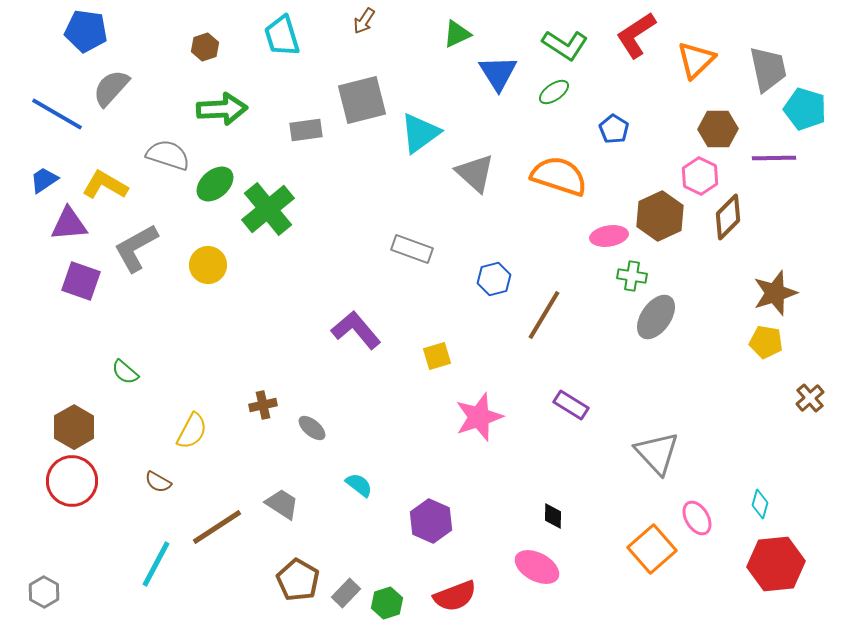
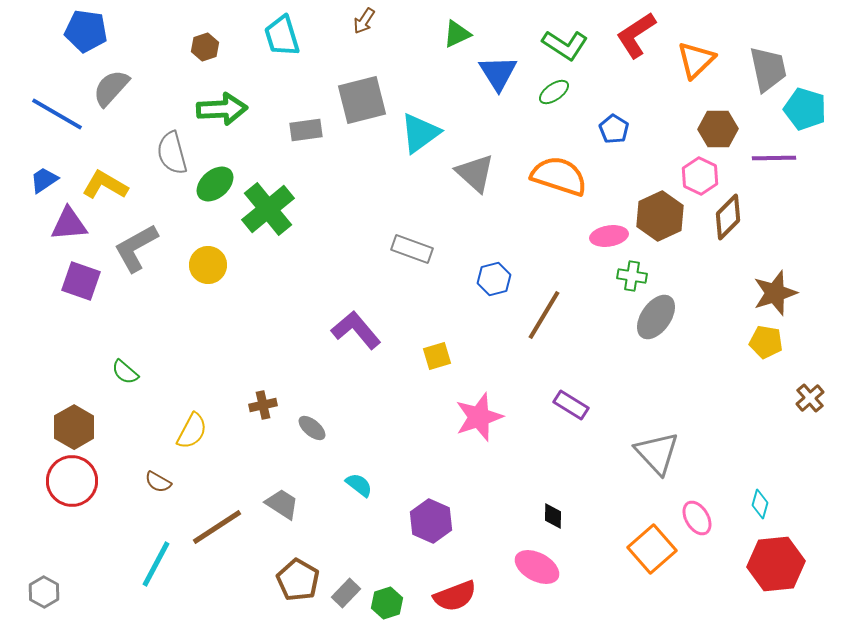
gray semicircle at (168, 155): moved 4 px right, 2 px up; rotated 123 degrees counterclockwise
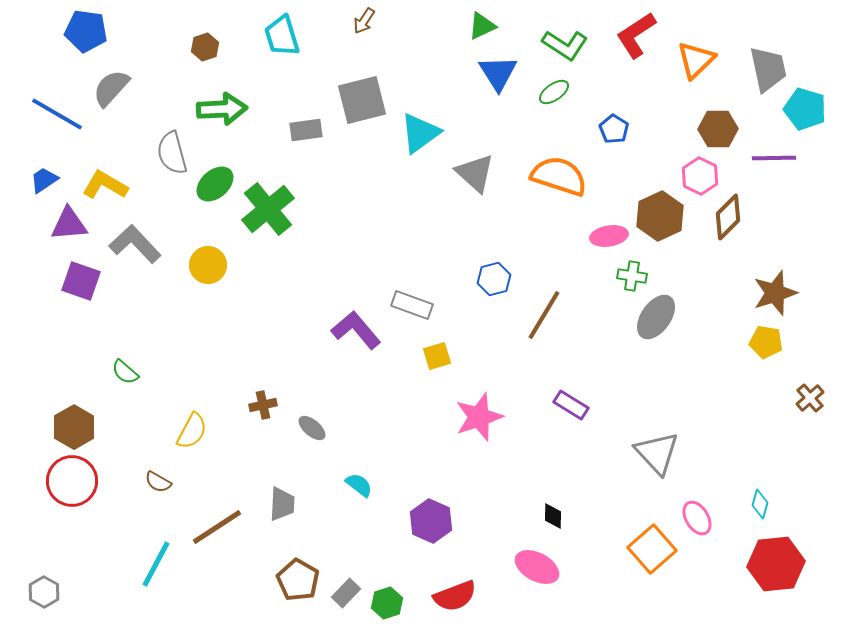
green triangle at (457, 34): moved 25 px right, 8 px up
gray L-shape at (136, 248): moved 1 px left, 4 px up; rotated 76 degrees clockwise
gray rectangle at (412, 249): moved 56 px down
gray trapezoid at (282, 504): rotated 60 degrees clockwise
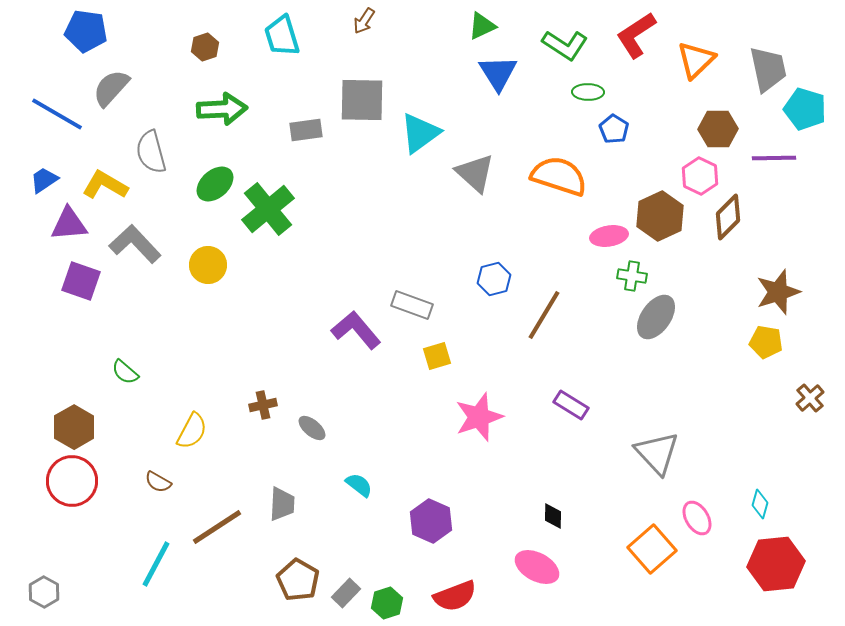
green ellipse at (554, 92): moved 34 px right; rotated 36 degrees clockwise
gray square at (362, 100): rotated 15 degrees clockwise
gray semicircle at (172, 153): moved 21 px left, 1 px up
brown star at (775, 293): moved 3 px right, 1 px up
